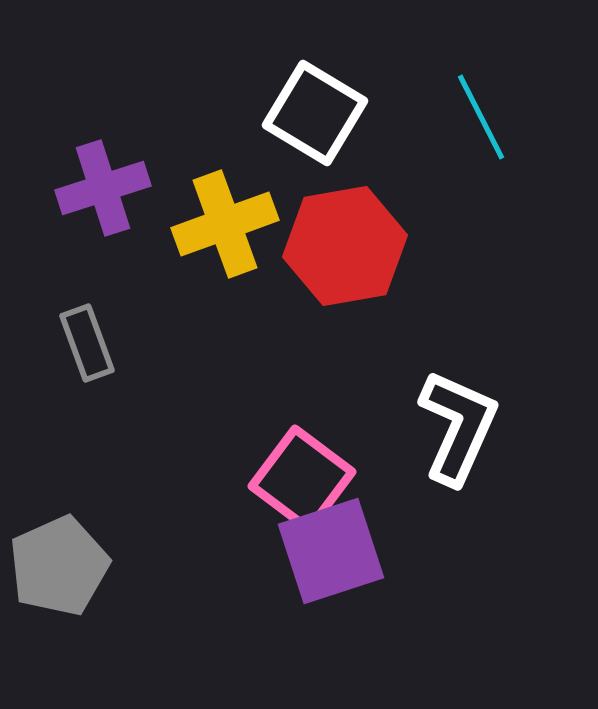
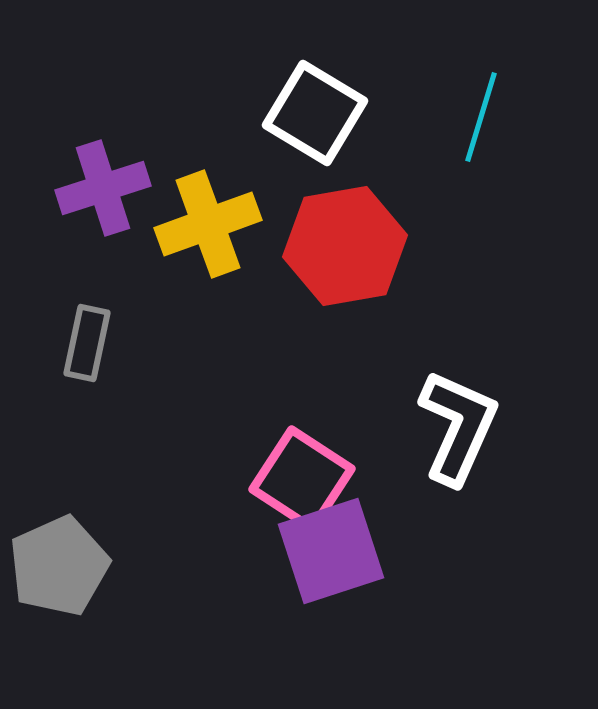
cyan line: rotated 44 degrees clockwise
yellow cross: moved 17 px left
gray rectangle: rotated 32 degrees clockwise
pink square: rotated 4 degrees counterclockwise
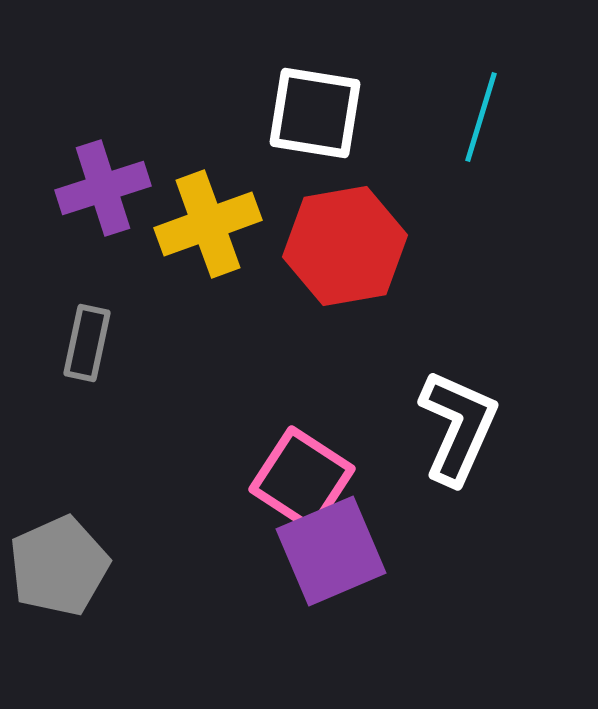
white square: rotated 22 degrees counterclockwise
purple square: rotated 5 degrees counterclockwise
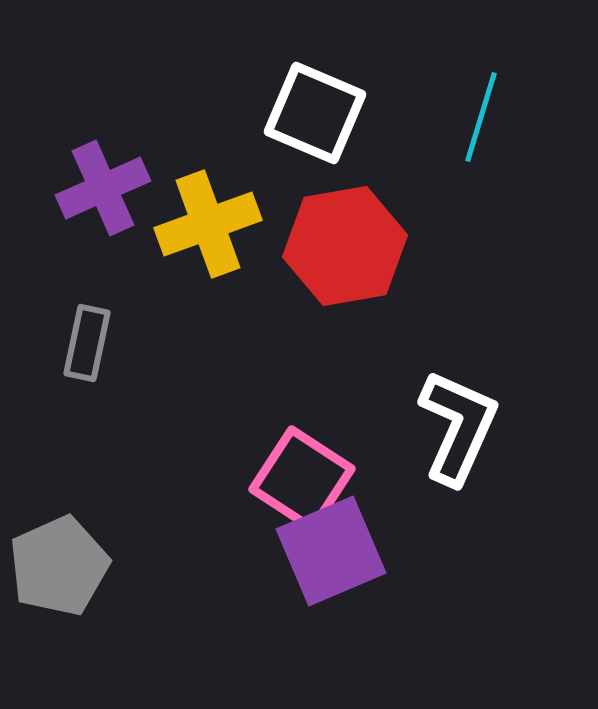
white square: rotated 14 degrees clockwise
purple cross: rotated 6 degrees counterclockwise
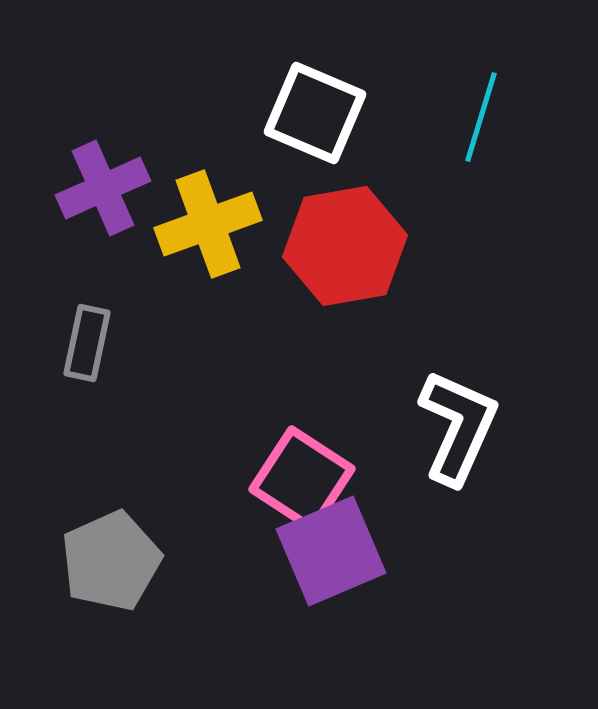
gray pentagon: moved 52 px right, 5 px up
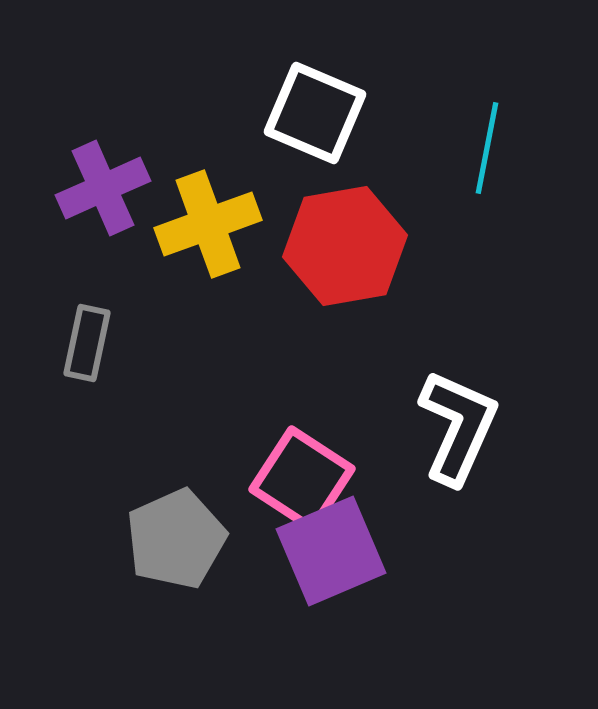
cyan line: moved 6 px right, 31 px down; rotated 6 degrees counterclockwise
gray pentagon: moved 65 px right, 22 px up
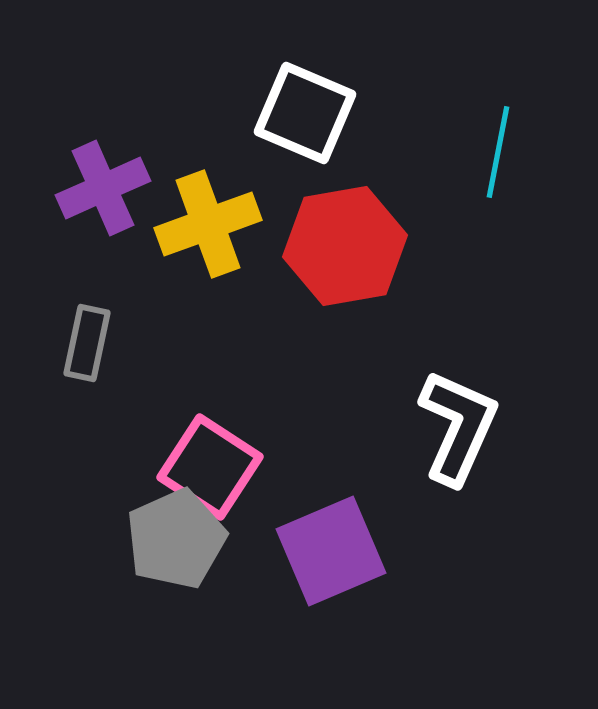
white square: moved 10 px left
cyan line: moved 11 px right, 4 px down
pink square: moved 92 px left, 12 px up
